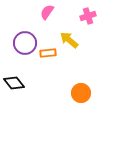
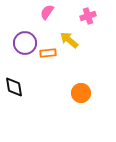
black diamond: moved 4 px down; rotated 30 degrees clockwise
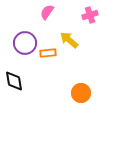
pink cross: moved 2 px right, 1 px up
black diamond: moved 6 px up
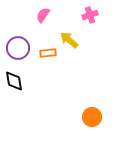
pink semicircle: moved 4 px left, 3 px down
purple circle: moved 7 px left, 5 px down
orange circle: moved 11 px right, 24 px down
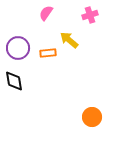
pink semicircle: moved 3 px right, 2 px up
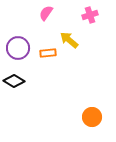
black diamond: rotated 50 degrees counterclockwise
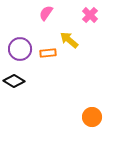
pink cross: rotated 28 degrees counterclockwise
purple circle: moved 2 px right, 1 px down
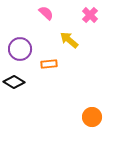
pink semicircle: rotated 98 degrees clockwise
orange rectangle: moved 1 px right, 11 px down
black diamond: moved 1 px down
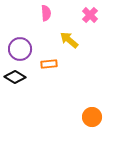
pink semicircle: rotated 42 degrees clockwise
black diamond: moved 1 px right, 5 px up
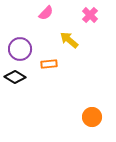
pink semicircle: rotated 49 degrees clockwise
